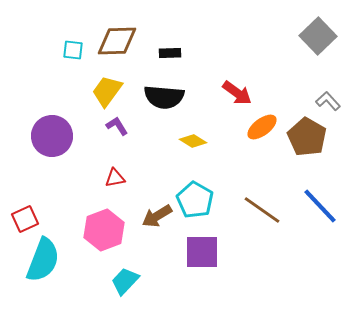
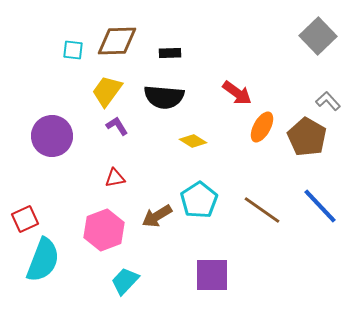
orange ellipse: rotated 24 degrees counterclockwise
cyan pentagon: moved 4 px right; rotated 9 degrees clockwise
purple square: moved 10 px right, 23 px down
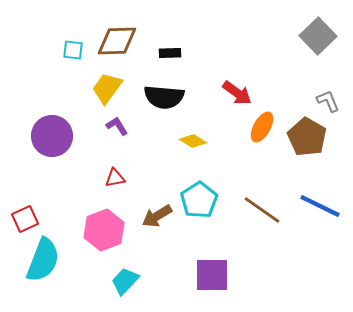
yellow trapezoid: moved 3 px up
gray L-shape: rotated 20 degrees clockwise
blue line: rotated 21 degrees counterclockwise
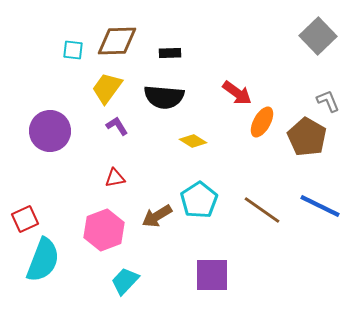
orange ellipse: moved 5 px up
purple circle: moved 2 px left, 5 px up
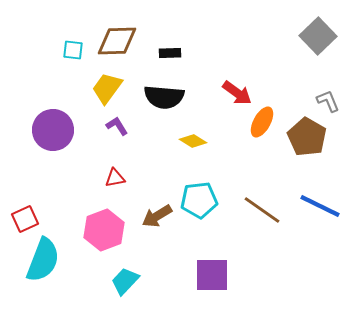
purple circle: moved 3 px right, 1 px up
cyan pentagon: rotated 27 degrees clockwise
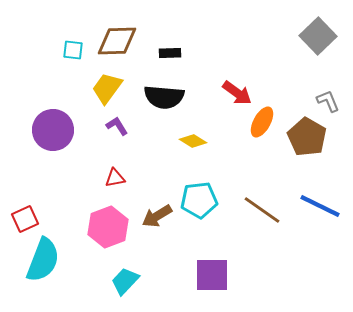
pink hexagon: moved 4 px right, 3 px up
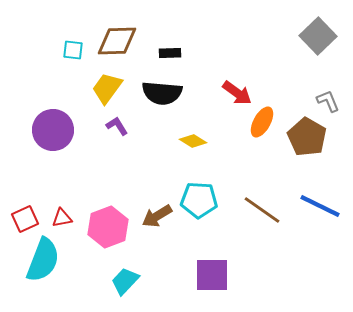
black semicircle: moved 2 px left, 4 px up
red triangle: moved 53 px left, 40 px down
cyan pentagon: rotated 9 degrees clockwise
